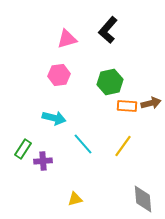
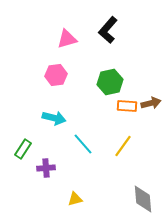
pink hexagon: moved 3 px left
purple cross: moved 3 px right, 7 px down
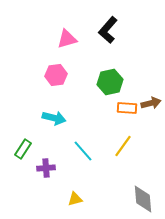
orange rectangle: moved 2 px down
cyan line: moved 7 px down
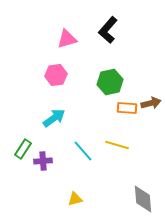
cyan arrow: rotated 50 degrees counterclockwise
yellow line: moved 6 px left, 1 px up; rotated 70 degrees clockwise
purple cross: moved 3 px left, 7 px up
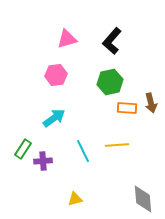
black L-shape: moved 4 px right, 11 px down
brown arrow: rotated 90 degrees clockwise
yellow line: rotated 20 degrees counterclockwise
cyan line: rotated 15 degrees clockwise
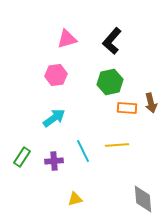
green rectangle: moved 1 px left, 8 px down
purple cross: moved 11 px right
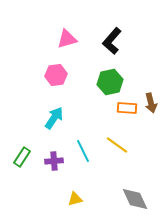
cyan arrow: rotated 20 degrees counterclockwise
yellow line: rotated 40 degrees clockwise
gray diamond: moved 8 px left; rotated 20 degrees counterclockwise
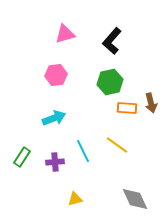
pink triangle: moved 2 px left, 5 px up
cyan arrow: rotated 35 degrees clockwise
purple cross: moved 1 px right, 1 px down
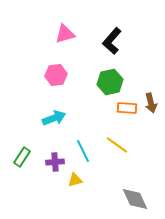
yellow triangle: moved 19 px up
